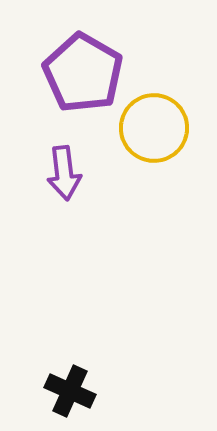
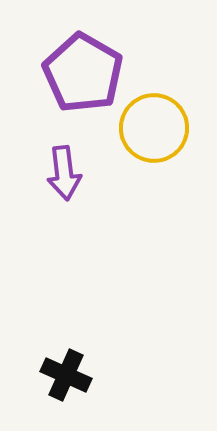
black cross: moved 4 px left, 16 px up
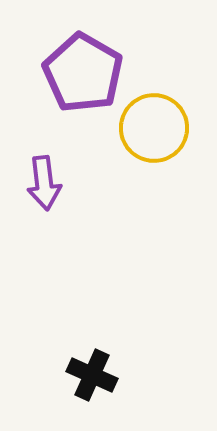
purple arrow: moved 20 px left, 10 px down
black cross: moved 26 px right
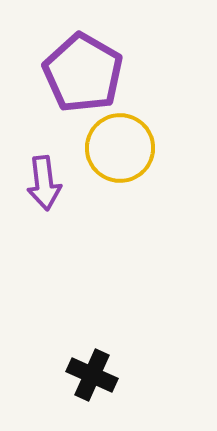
yellow circle: moved 34 px left, 20 px down
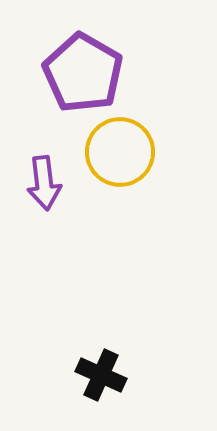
yellow circle: moved 4 px down
black cross: moved 9 px right
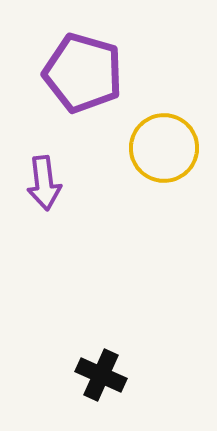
purple pentagon: rotated 14 degrees counterclockwise
yellow circle: moved 44 px right, 4 px up
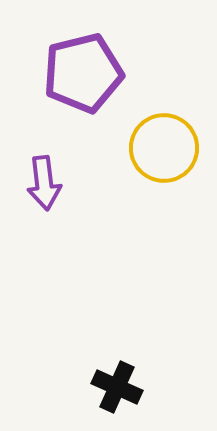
purple pentagon: rotated 30 degrees counterclockwise
black cross: moved 16 px right, 12 px down
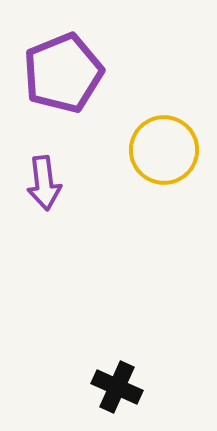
purple pentagon: moved 20 px left; rotated 8 degrees counterclockwise
yellow circle: moved 2 px down
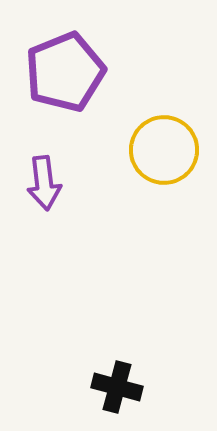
purple pentagon: moved 2 px right, 1 px up
black cross: rotated 9 degrees counterclockwise
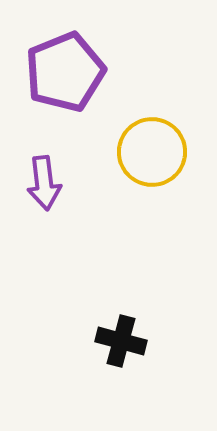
yellow circle: moved 12 px left, 2 px down
black cross: moved 4 px right, 46 px up
